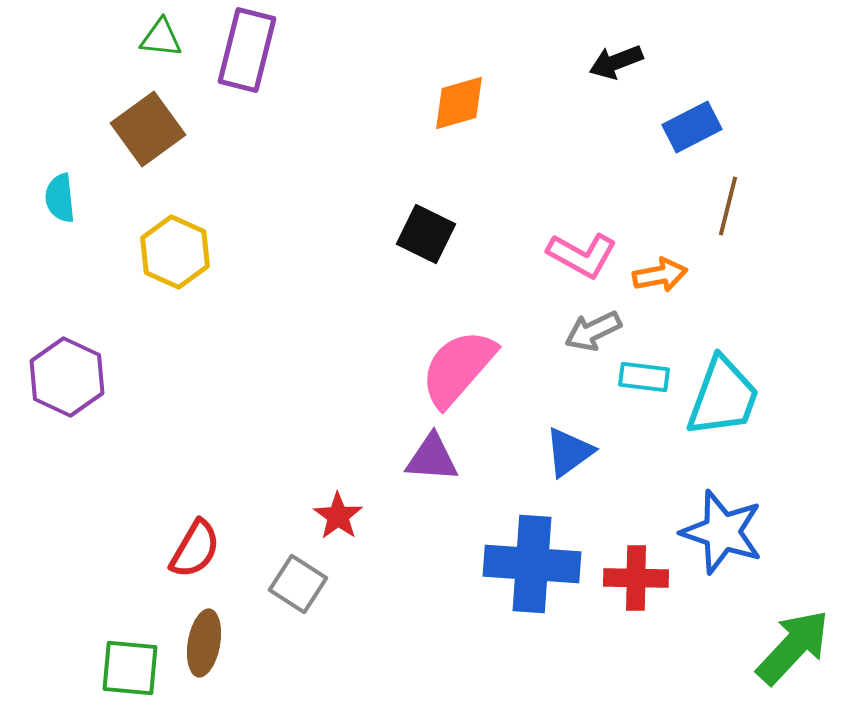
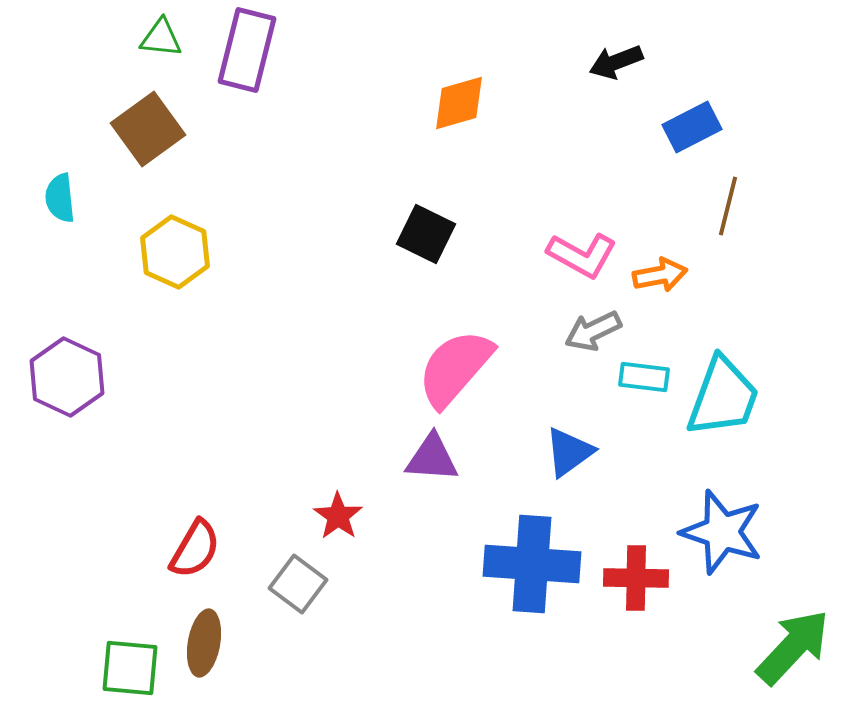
pink semicircle: moved 3 px left
gray square: rotated 4 degrees clockwise
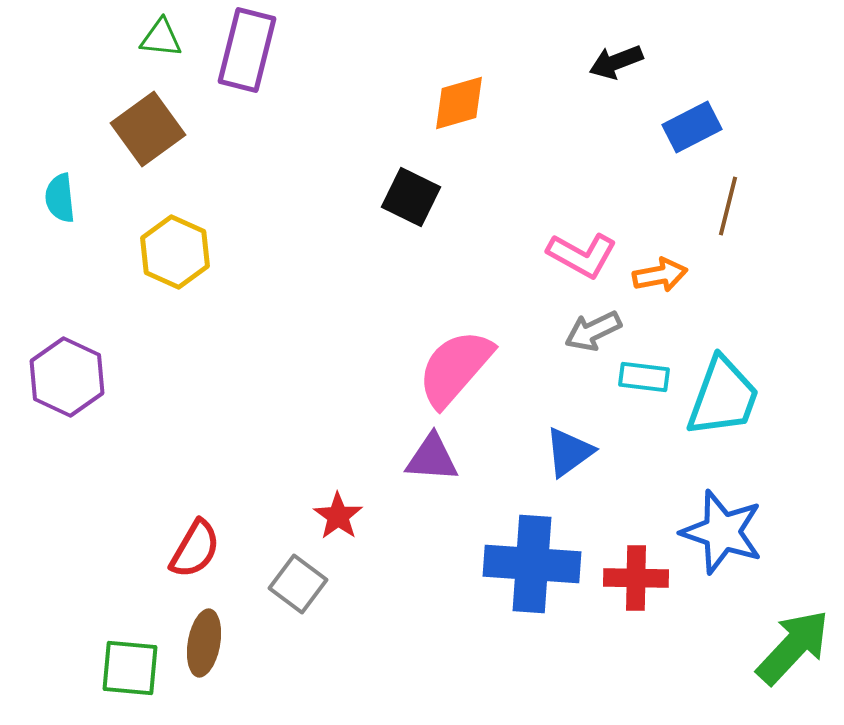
black square: moved 15 px left, 37 px up
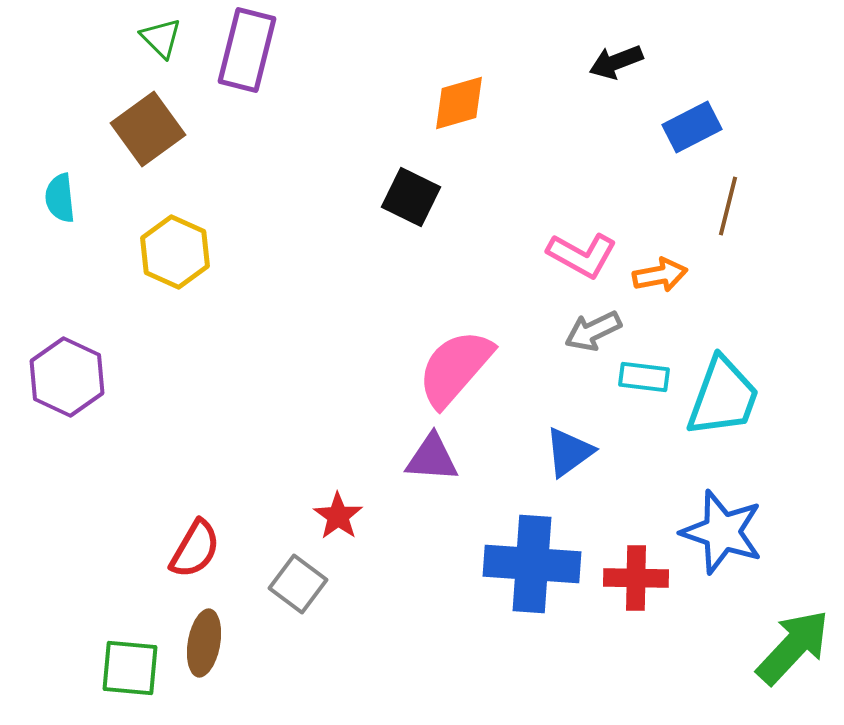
green triangle: rotated 39 degrees clockwise
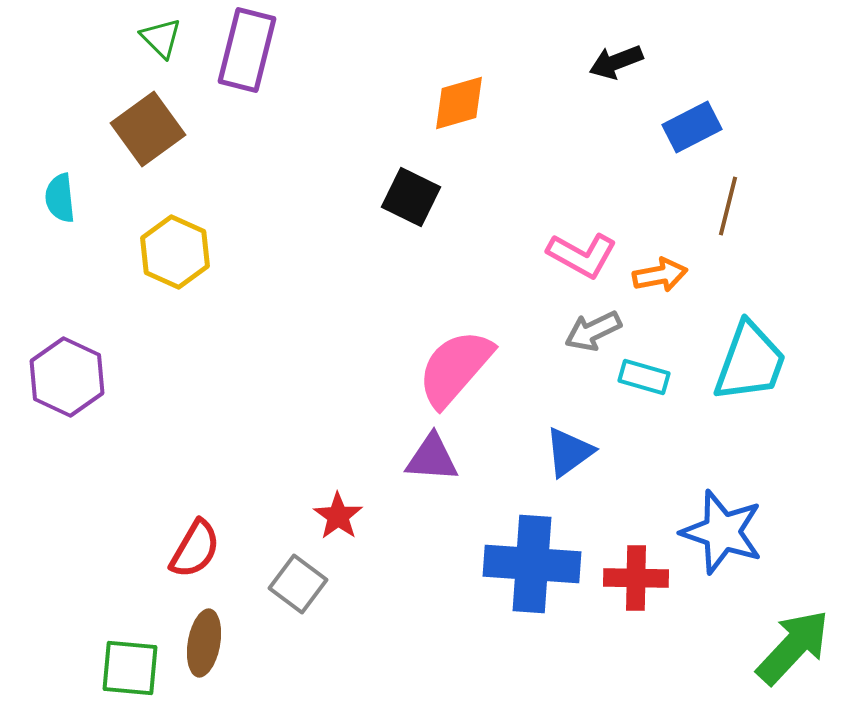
cyan rectangle: rotated 9 degrees clockwise
cyan trapezoid: moved 27 px right, 35 px up
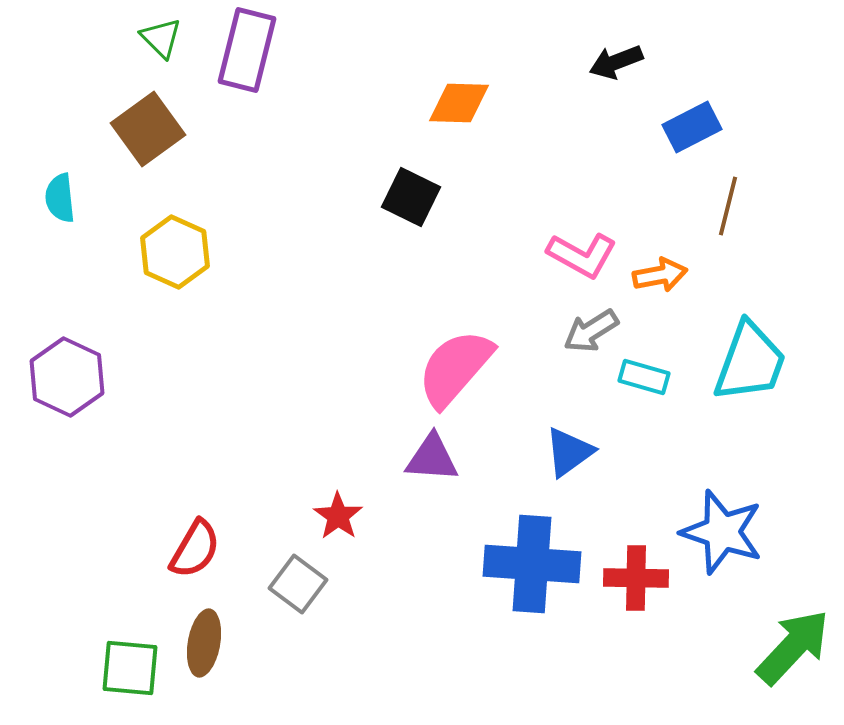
orange diamond: rotated 18 degrees clockwise
gray arrow: moved 2 px left; rotated 6 degrees counterclockwise
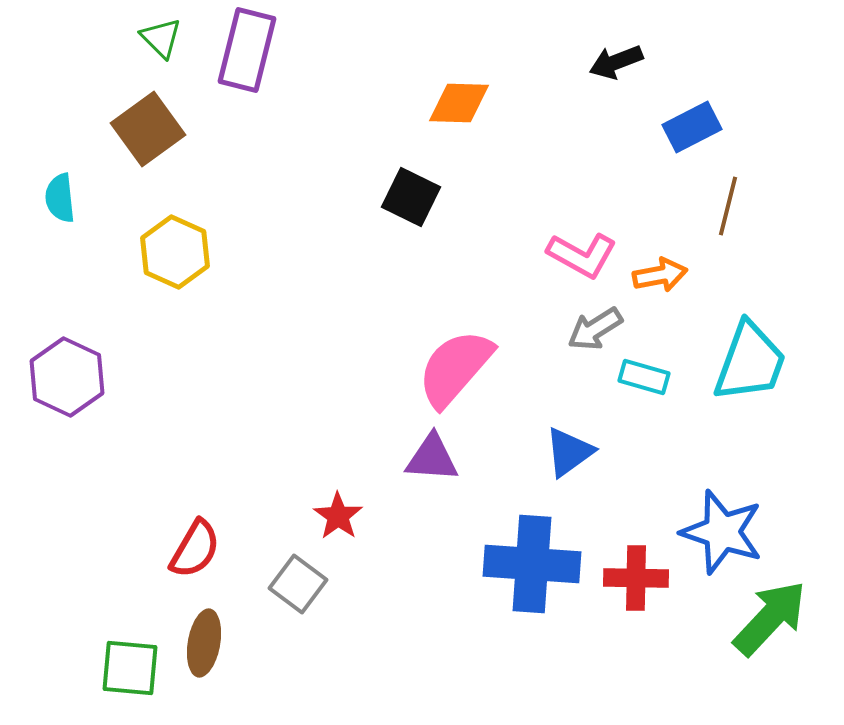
gray arrow: moved 4 px right, 2 px up
green arrow: moved 23 px left, 29 px up
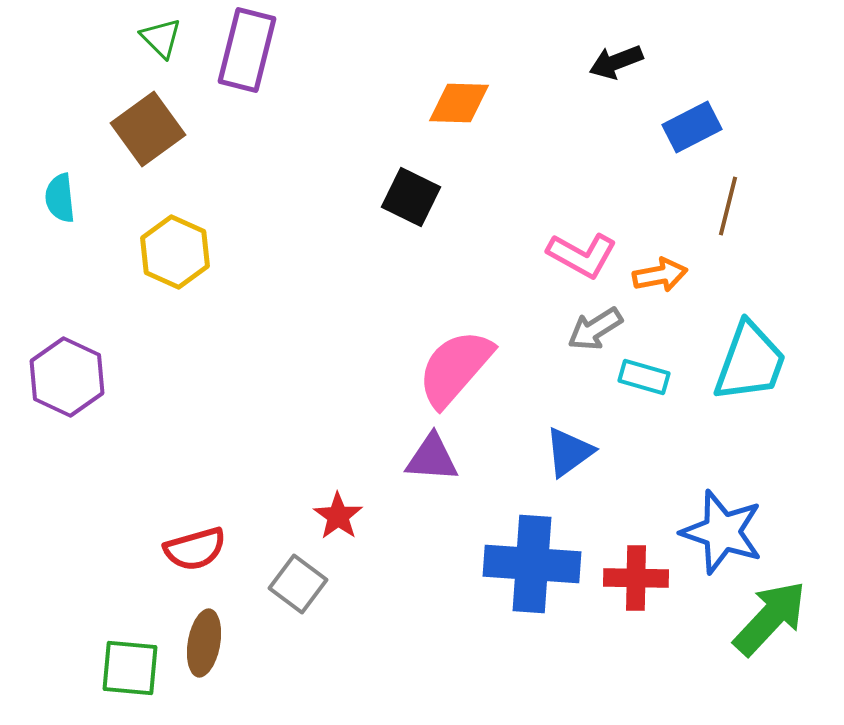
red semicircle: rotated 44 degrees clockwise
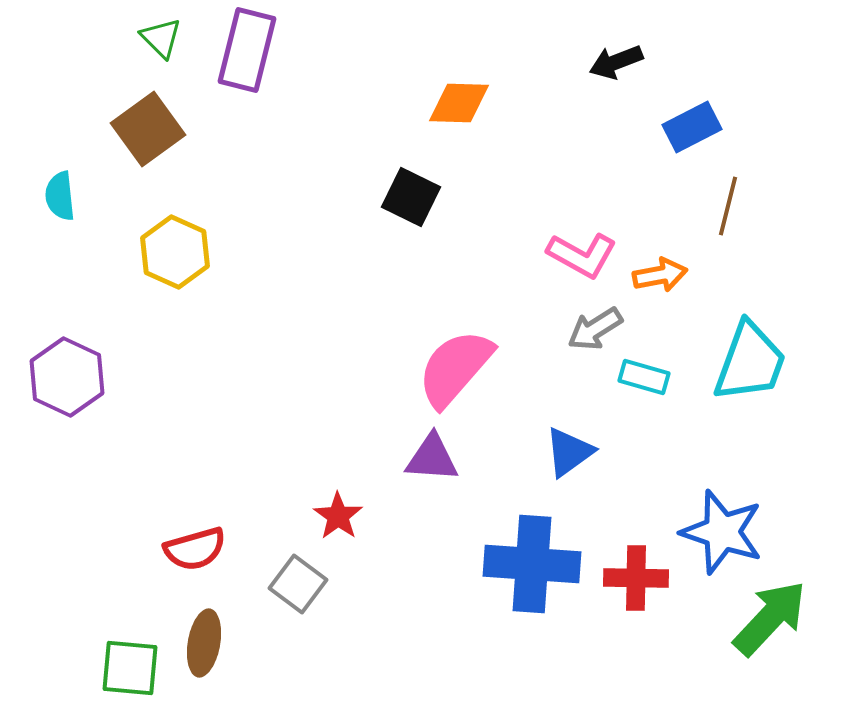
cyan semicircle: moved 2 px up
